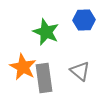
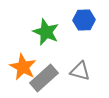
gray triangle: rotated 25 degrees counterclockwise
gray rectangle: rotated 56 degrees clockwise
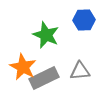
green star: moved 3 px down
gray triangle: rotated 20 degrees counterclockwise
gray rectangle: rotated 16 degrees clockwise
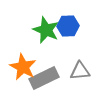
blue hexagon: moved 16 px left, 6 px down
green star: moved 5 px up
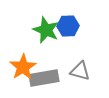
orange star: rotated 12 degrees clockwise
gray triangle: rotated 20 degrees clockwise
gray rectangle: rotated 16 degrees clockwise
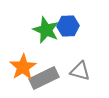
gray rectangle: rotated 16 degrees counterclockwise
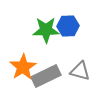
green star: rotated 24 degrees counterclockwise
gray rectangle: moved 2 px right, 2 px up
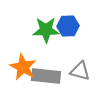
orange star: rotated 12 degrees counterclockwise
gray rectangle: rotated 32 degrees clockwise
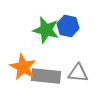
blue hexagon: rotated 15 degrees clockwise
green star: rotated 16 degrees clockwise
gray triangle: moved 2 px left, 2 px down; rotated 10 degrees counterclockwise
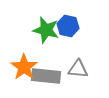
orange star: moved 1 px right; rotated 8 degrees clockwise
gray triangle: moved 4 px up
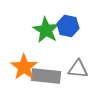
green star: rotated 16 degrees clockwise
